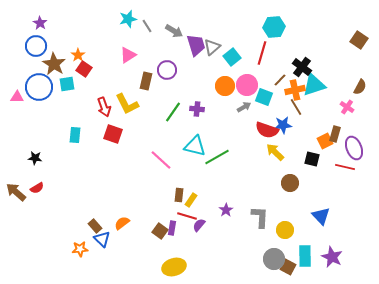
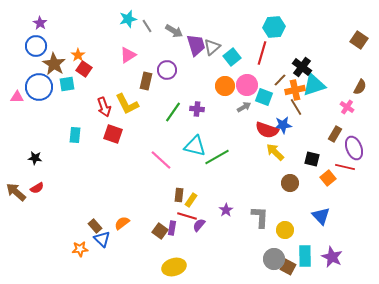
brown rectangle at (335, 134): rotated 14 degrees clockwise
orange square at (325, 141): moved 3 px right, 37 px down; rotated 14 degrees counterclockwise
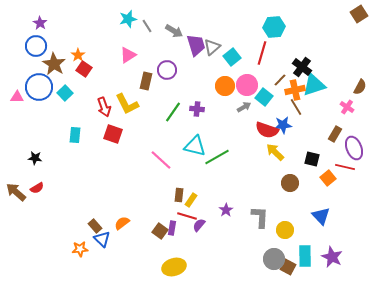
brown square at (359, 40): moved 26 px up; rotated 24 degrees clockwise
cyan square at (67, 84): moved 2 px left, 9 px down; rotated 35 degrees counterclockwise
cyan square at (264, 97): rotated 18 degrees clockwise
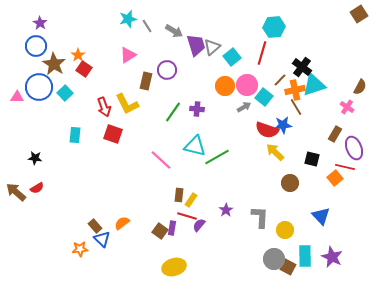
orange square at (328, 178): moved 7 px right
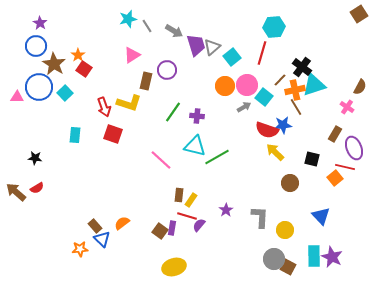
pink triangle at (128, 55): moved 4 px right
yellow L-shape at (127, 104): moved 2 px right, 1 px up; rotated 45 degrees counterclockwise
purple cross at (197, 109): moved 7 px down
cyan rectangle at (305, 256): moved 9 px right
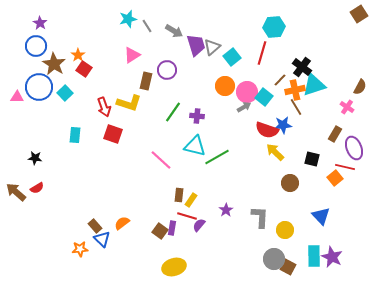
pink circle at (247, 85): moved 7 px down
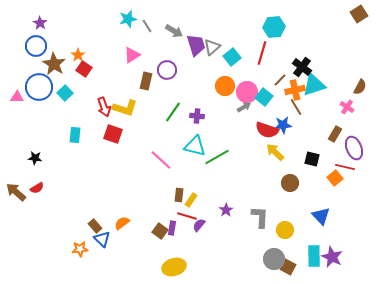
yellow L-shape at (129, 103): moved 4 px left, 5 px down
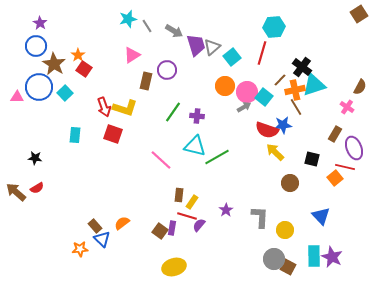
yellow rectangle at (191, 200): moved 1 px right, 2 px down
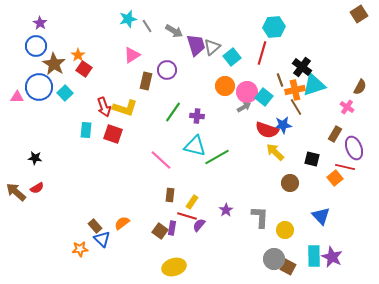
brown line at (280, 80): rotated 64 degrees counterclockwise
cyan rectangle at (75, 135): moved 11 px right, 5 px up
brown rectangle at (179, 195): moved 9 px left
